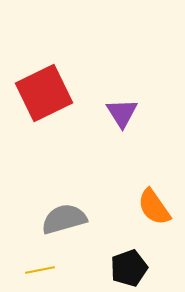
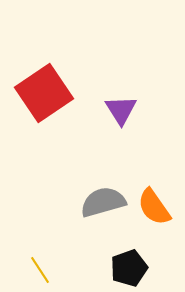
red square: rotated 8 degrees counterclockwise
purple triangle: moved 1 px left, 3 px up
gray semicircle: moved 39 px right, 17 px up
yellow line: rotated 68 degrees clockwise
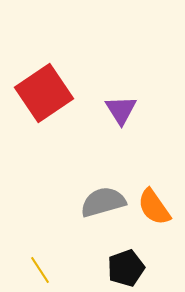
black pentagon: moved 3 px left
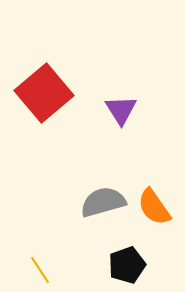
red square: rotated 6 degrees counterclockwise
black pentagon: moved 1 px right, 3 px up
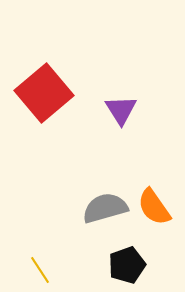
gray semicircle: moved 2 px right, 6 px down
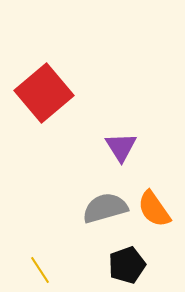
purple triangle: moved 37 px down
orange semicircle: moved 2 px down
